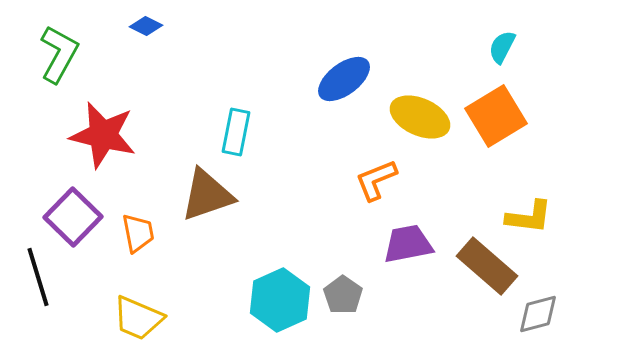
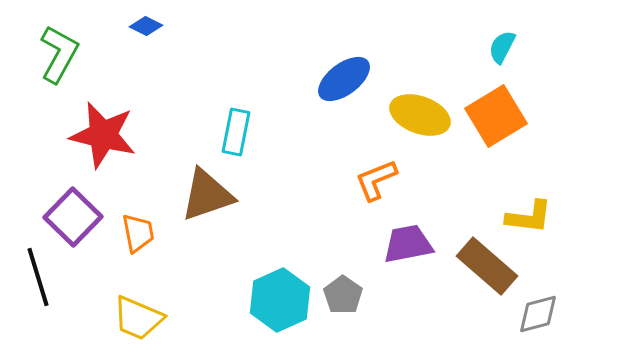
yellow ellipse: moved 2 px up; rotated 4 degrees counterclockwise
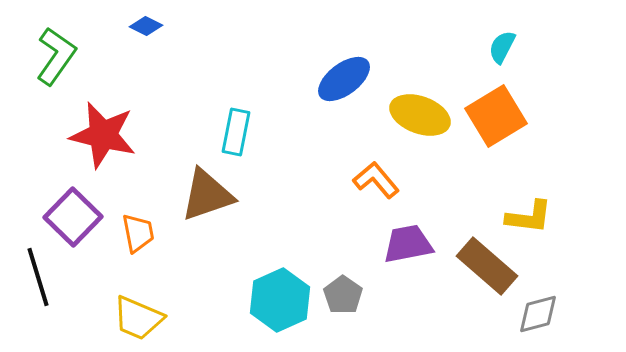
green L-shape: moved 3 px left, 2 px down; rotated 6 degrees clockwise
orange L-shape: rotated 72 degrees clockwise
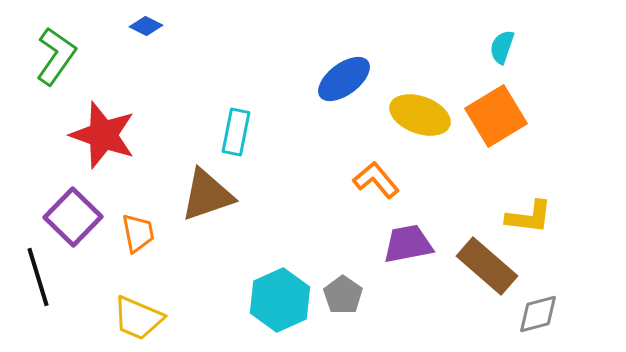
cyan semicircle: rotated 8 degrees counterclockwise
red star: rotated 6 degrees clockwise
